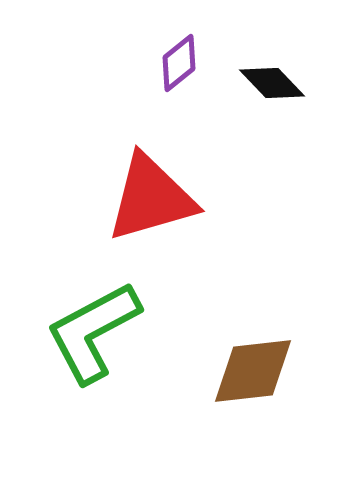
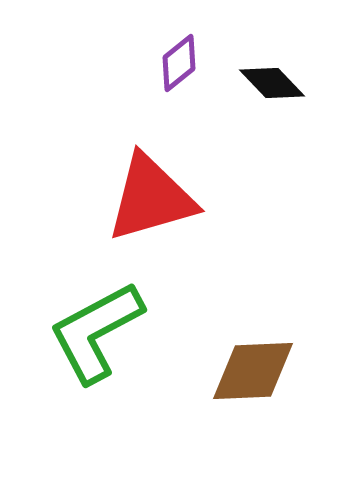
green L-shape: moved 3 px right
brown diamond: rotated 4 degrees clockwise
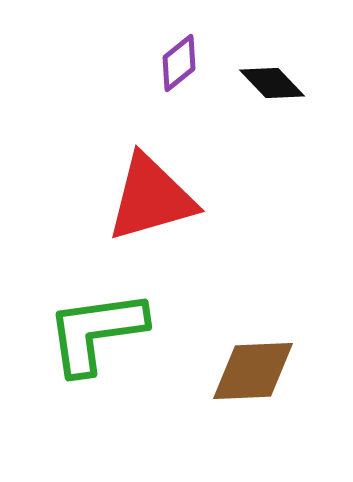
green L-shape: rotated 20 degrees clockwise
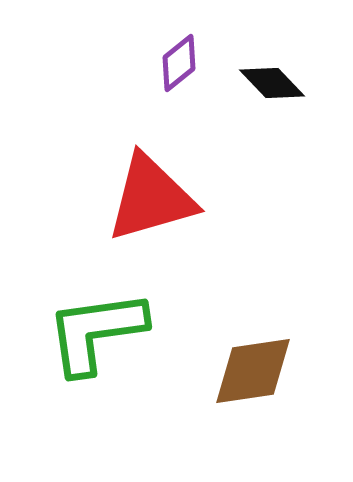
brown diamond: rotated 6 degrees counterclockwise
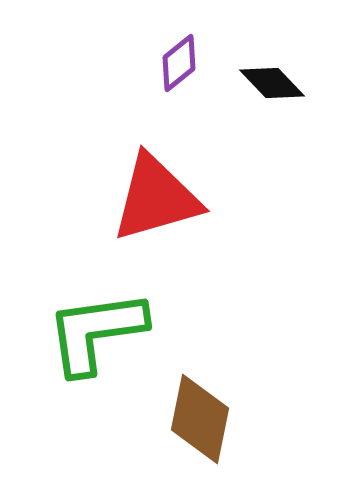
red triangle: moved 5 px right
brown diamond: moved 53 px left, 48 px down; rotated 70 degrees counterclockwise
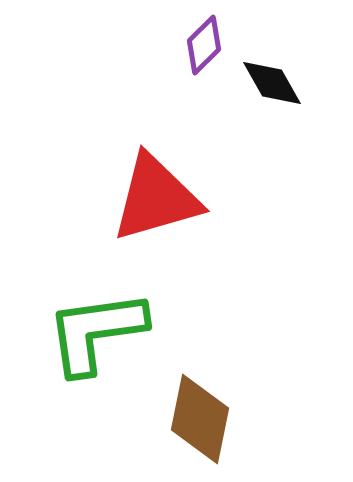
purple diamond: moved 25 px right, 18 px up; rotated 6 degrees counterclockwise
black diamond: rotated 14 degrees clockwise
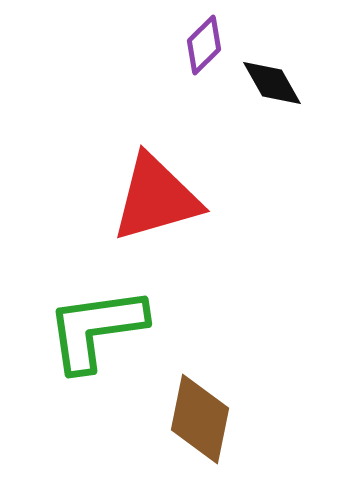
green L-shape: moved 3 px up
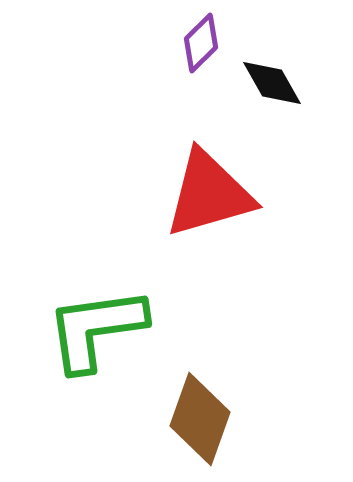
purple diamond: moved 3 px left, 2 px up
red triangle: moved 53 px right, 4 px up
brown diamond: rotated 8 degrees clockwise
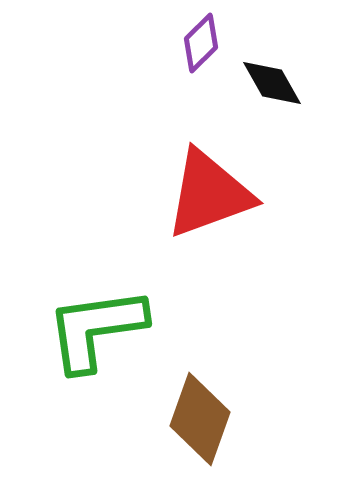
red triangle: rotated 4 degrees counterclockwise
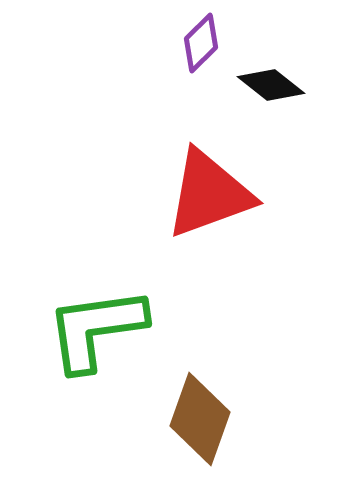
black diamond: moved 1 px left, 2 px down; rotated 22 degrees counterclockwise
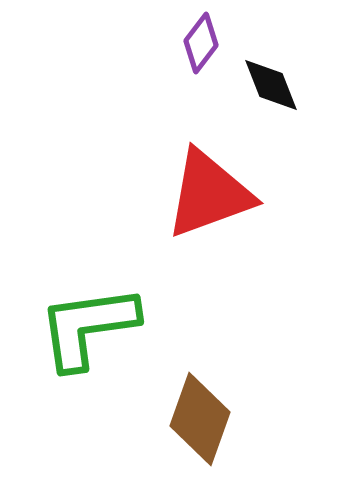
purple diamond: rotated 8 degrees counterclockwise
black diamond: rotated 30 degrees clockwise
green L-shape: moved 8 px left, 2 px up
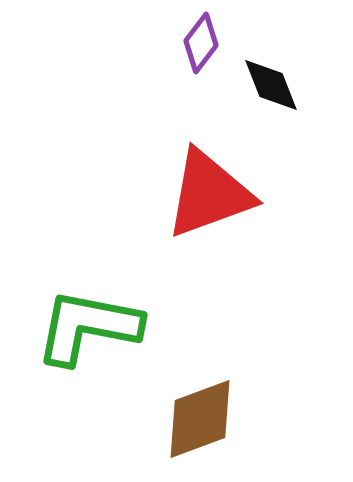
green L-shape: rotated 19 degrees clockwise
brown diamond: rotated 50 degrees clockwise
